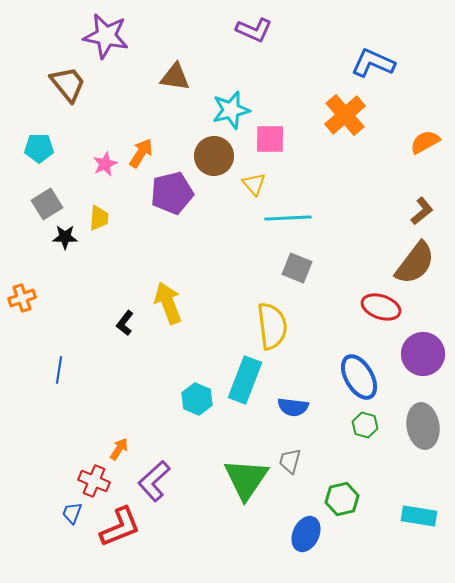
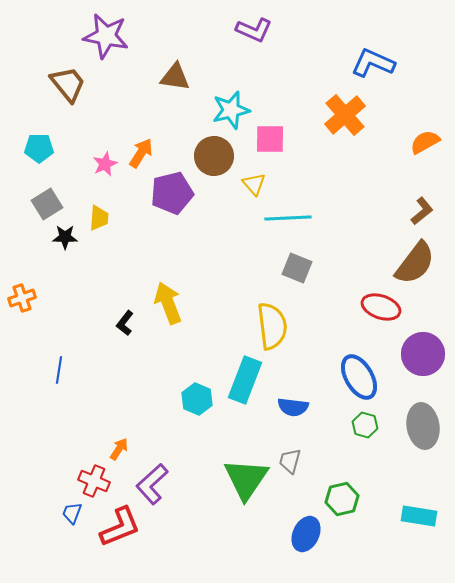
purple L-shape at (154, 481): moved 2 px left, 3 px down
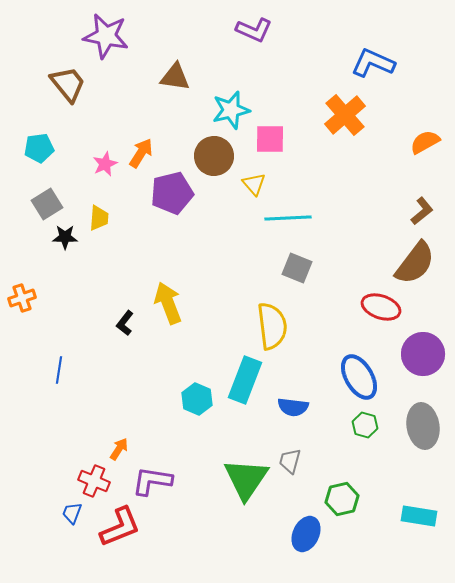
cyan pentagon at (39, 148): rotated 8 degrees counterclockwise
purple L-shape at (152, 484): moved 3 px up; rotated 51 degrees clockwise
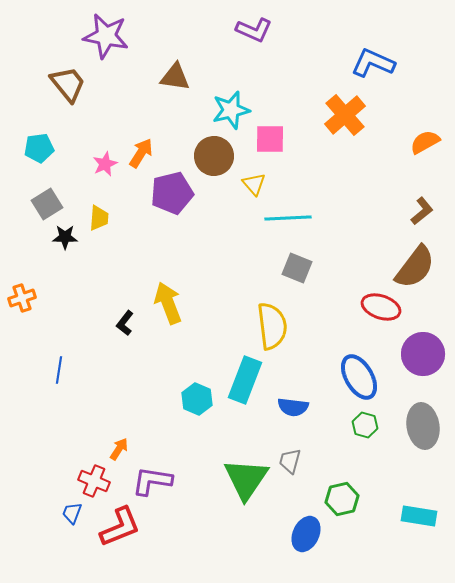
brown semicircle at (415, 263): moved 4 px down
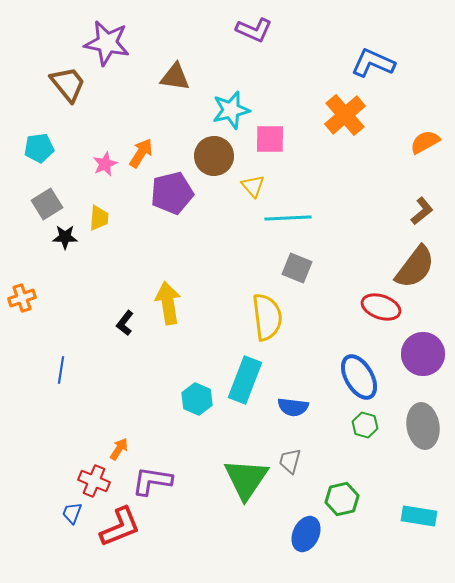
purple star at (106, 36): moved 1 px right, 7 px down
yellow triangle at (254, 184): moved 1 px left, 2 px down
yellow arrow at (168, 303): rotated 12 degrees clockwise
yellow semicircle at (272, 326): moved 5 px left, 9 px up
blue line at (59, 370): moved 2 px right
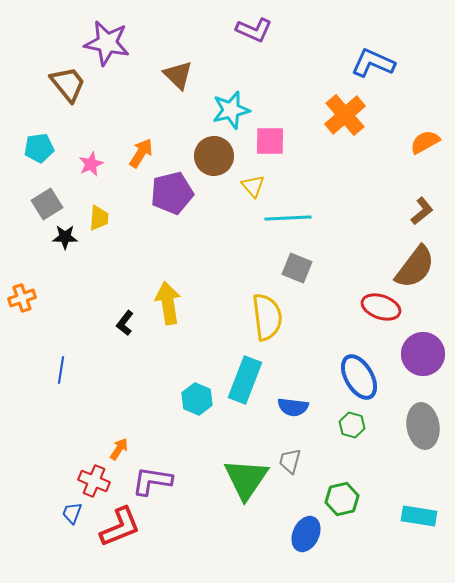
brown triangle at (175, 77): moved 3 px right, 2 px up; rotated 36 degrees clockwise
pink square at (270, 139): moved 2 px down
pink star at (105, 164): moved 14 px left
green hexagon at (365, 425): moved 13 px left
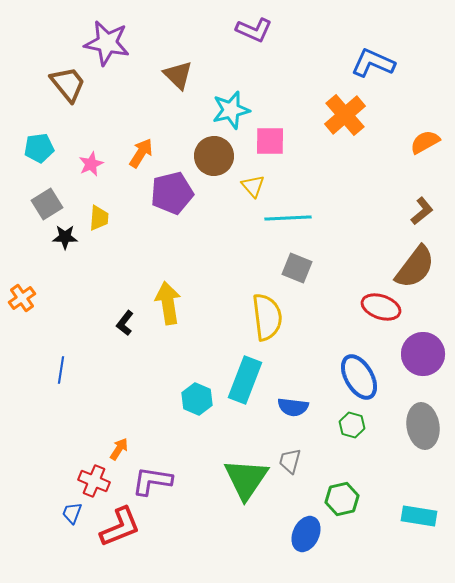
orange cross at (22, 298): rotated 16 degrees counterclockwise
